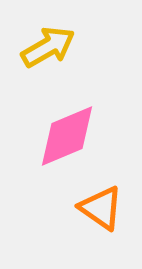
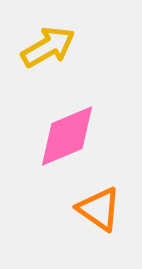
orange triangle: moved 2 px left, 1 px down
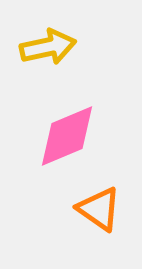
yellow arrow: rotated 18 degrees clockwise
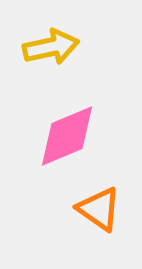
yellow arrow: moved 3 px right
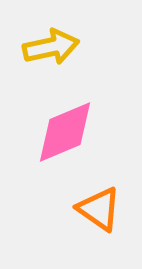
pink diamond: moved 2 px left, 4 px up
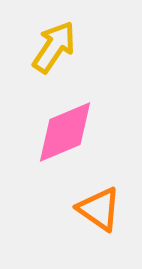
yellow arrow: moved 3 px right; rotated 44 degrees counterclockwise
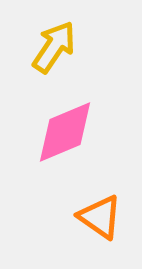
orange triangle: moved 1 px right, 8 px down
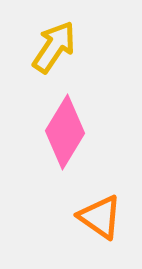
pink diamond: rotated 36 degrees counterclockwise
